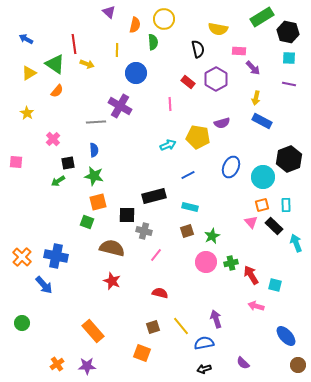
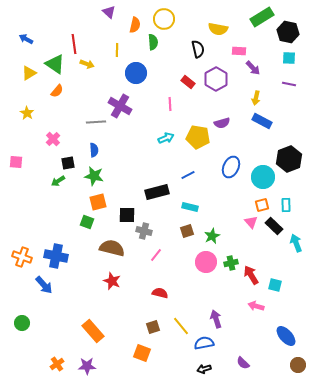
cyan arrow at (168, 145): moved 2 px left, 7 px up
black rectangle at (154, 196): moved 3 px right, 4 px up
orange cross at (22, 257): rotated 24 degrees counterclockwise
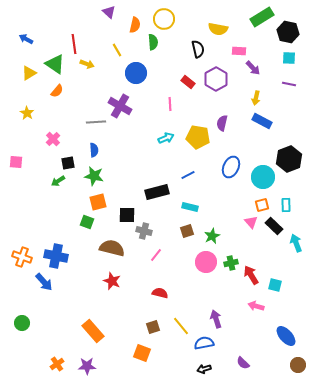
yellow line at (117, 50): rotated 32 degrees counterclockwise
purple semicircle at (222, 123): rotated 119 degrees clockwise
blue arrow at (44, 285): moved 3 px up
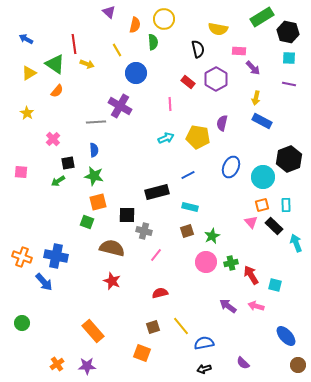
pink square at (16, 162): moved 5 px right, 10 px down
red semicircle at (160, 293): rotated 28 degrees counterclockwise
purple arrow at (216, 319): moved 12 px right, 13 px up; rotated 36 degrees counterclockwise
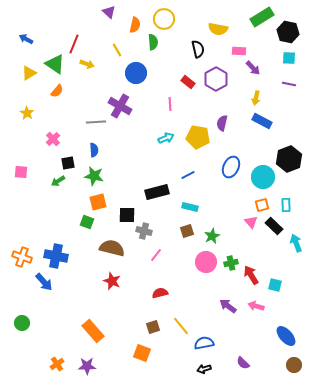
red line at (74, 44): rotated 30 degrees clockwise
brown circle at (298, 365): moved 4 px left
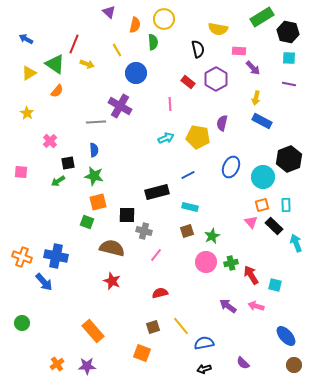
pink cross at (53, 139): moved 3 px left, 2 px down
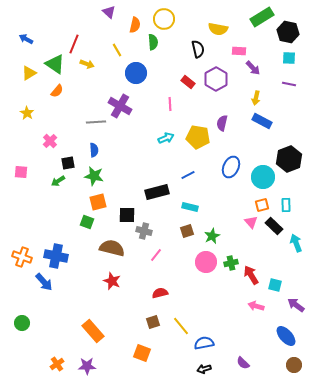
purple arrow at (228, 306): moved 68 px right, 1 px up
brown square at (153, 327): moved 5 px up
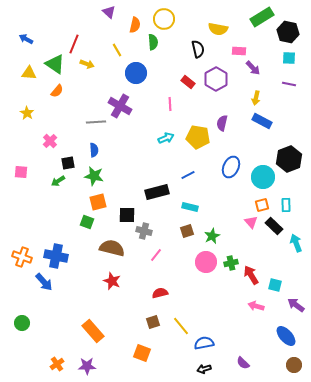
yellow triangle at (29, 73): rotated 35 degrees clockwise
